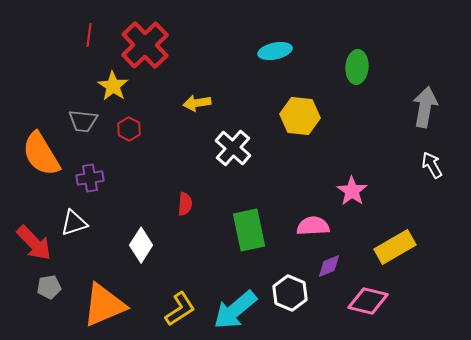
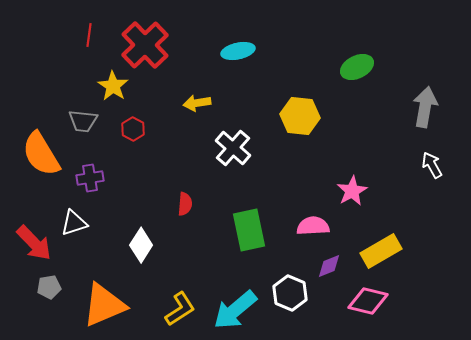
cyan ellipse: moved 37 px left
green ellipse: rotated 60 degrees clockwise
red hexagon: moved 4 px right
pink star: rotated 8 degrees clockwise
yellow rectangle: moved 14 px left, 4 px down
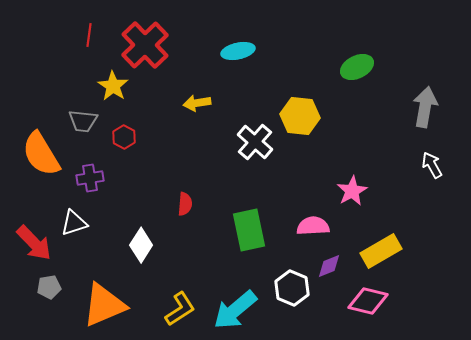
red hexagon: moved 9 px left, 8 px down
white cross: moved 22 px right, 6 px up
white hexagon: moved 2 px right, 5 px up
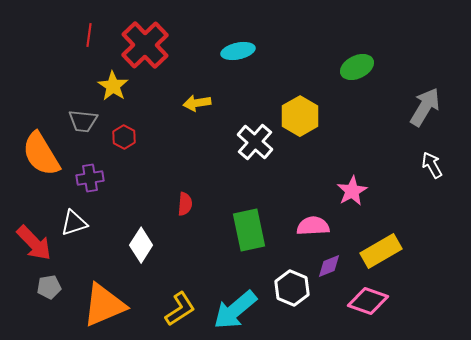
gray arrow: rotated 21 degrees clockwise
yellow hexagon: rotated 24 degrees clockwise
pink diamond: rotated 6 degrees clockwise
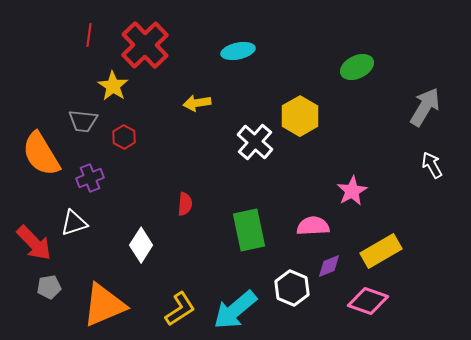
purple cross: rotated 12 degrees counterclockwise
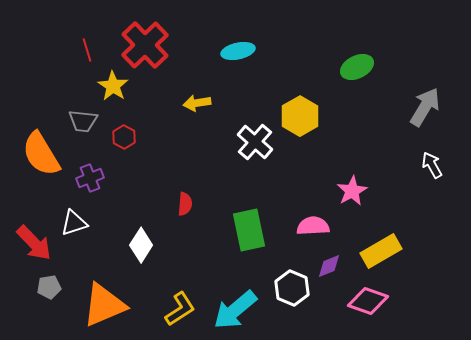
red line: moved 2 px left, 15 px down; rotated 25 degrees counterclockwise
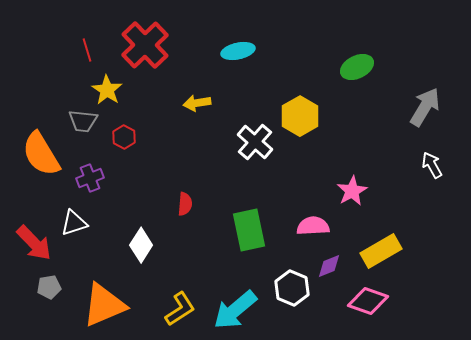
yellow star: moved 6 px left, 4 px down
